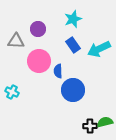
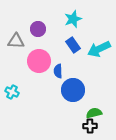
green semicircle: moved 11 px left, 9 px up
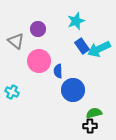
cyan star: moved 3 px right, 2 px down
gray triangle: rotated 36 degrees clockwise
blue rectangle: moved 9 px right, 1 px down
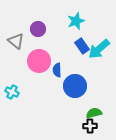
cyan arrow: rotated 15 degrees counterclockwise
blue semicircle: moved 1 px left, 1 px up
blue circle: moved 2 px right, 4 px up
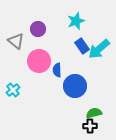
cyan cross: moved 1 px right, 2 px up; rotated 24 degrees clockwise
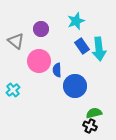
purple circle: moved 3 px right
cyan arrow: rotated 55 degrees counterclockwise
black cross: rotated 24 degrees clockwise
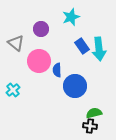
cyan star: moved 5 px left, 4 px up
gray triangle: moved 2 px down
black cross: rotated 16 degrees counterclockwise
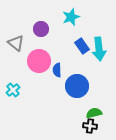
blue circle: moved 2 px right
